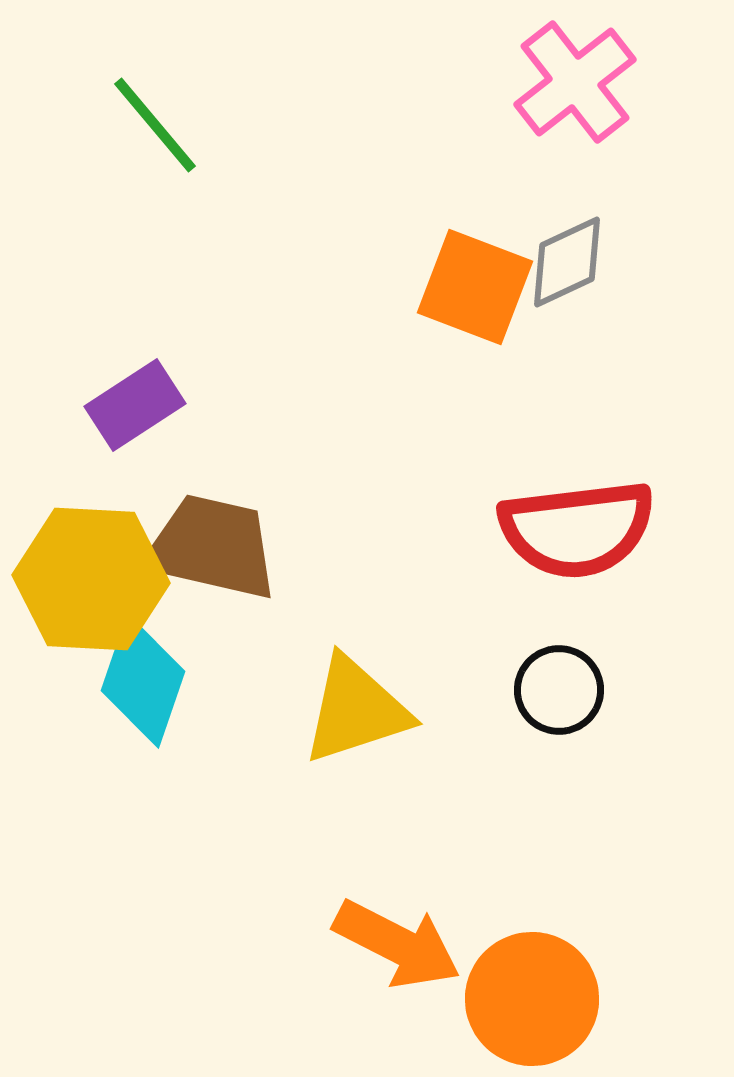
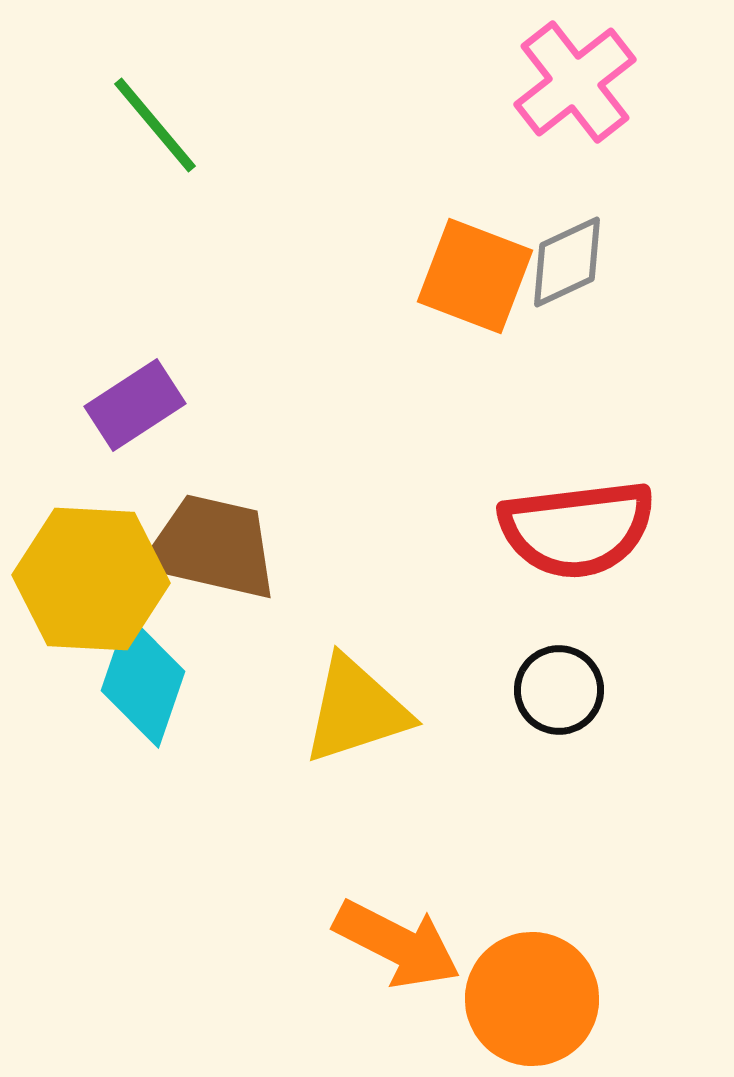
orange square: moved 11 px up
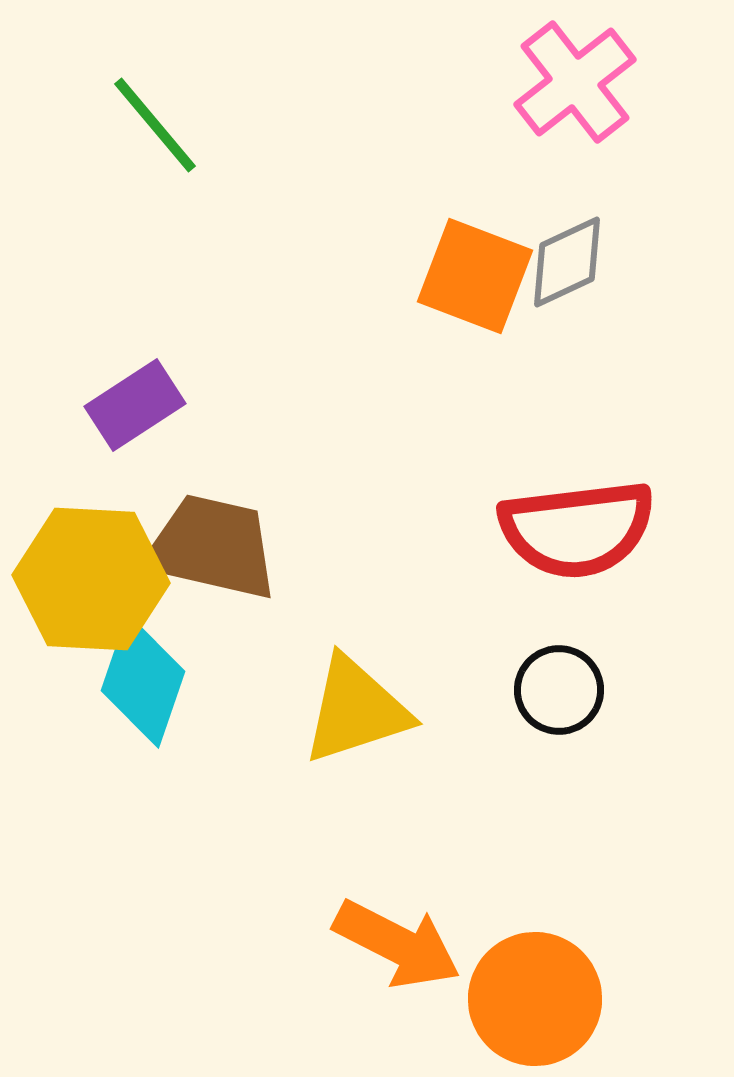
orange circle: moved 3 px right
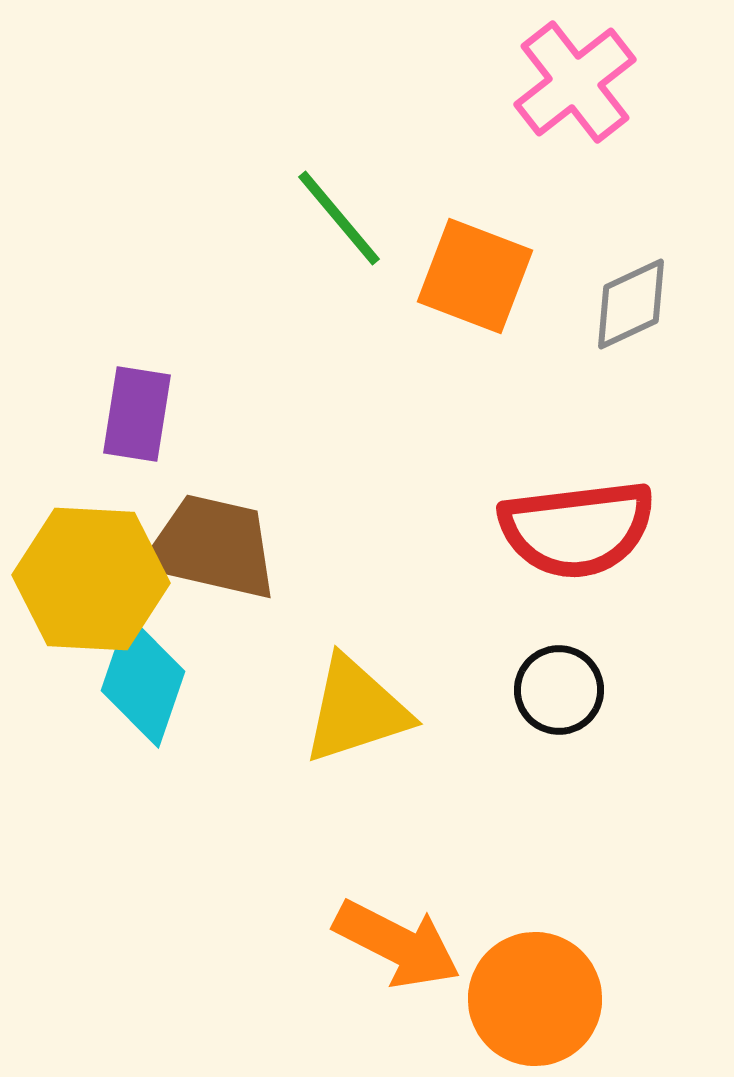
green line: moved 184 px right, 93 px down
gray diamond: moved 64 px right, 42 px down
purple rectangle: moved 2 px right, 9 px down; rotated 48 degrees counterclockwise
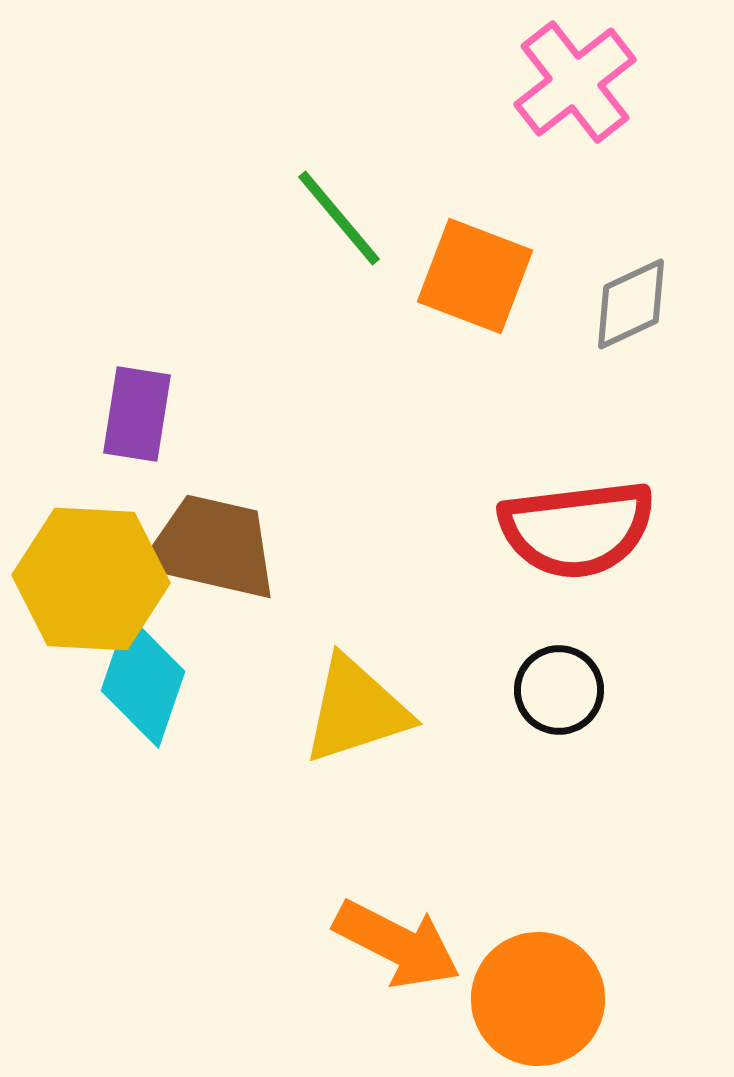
orange circle: moved 3 px right
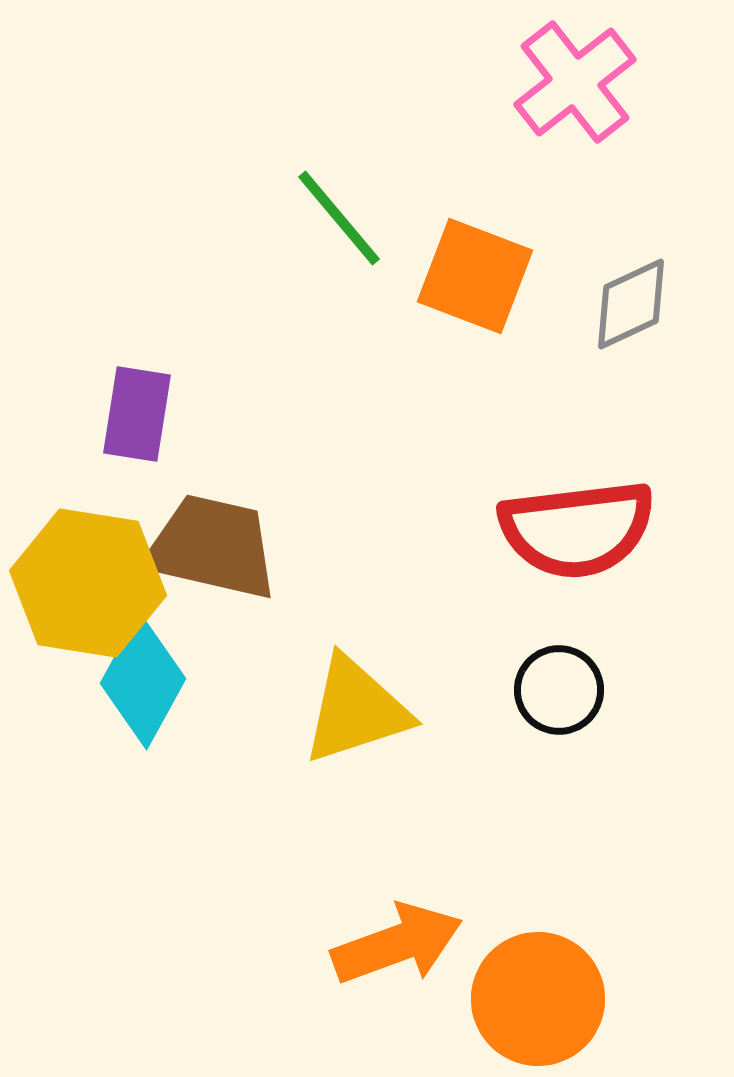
yellow hexagon: moved 3 px left, 4 px down; rotated 6 degrees clockwise
cyan diamond: rotated 10 degrees clockwise
orange arrow: rotated 47 degrees counterclockwise
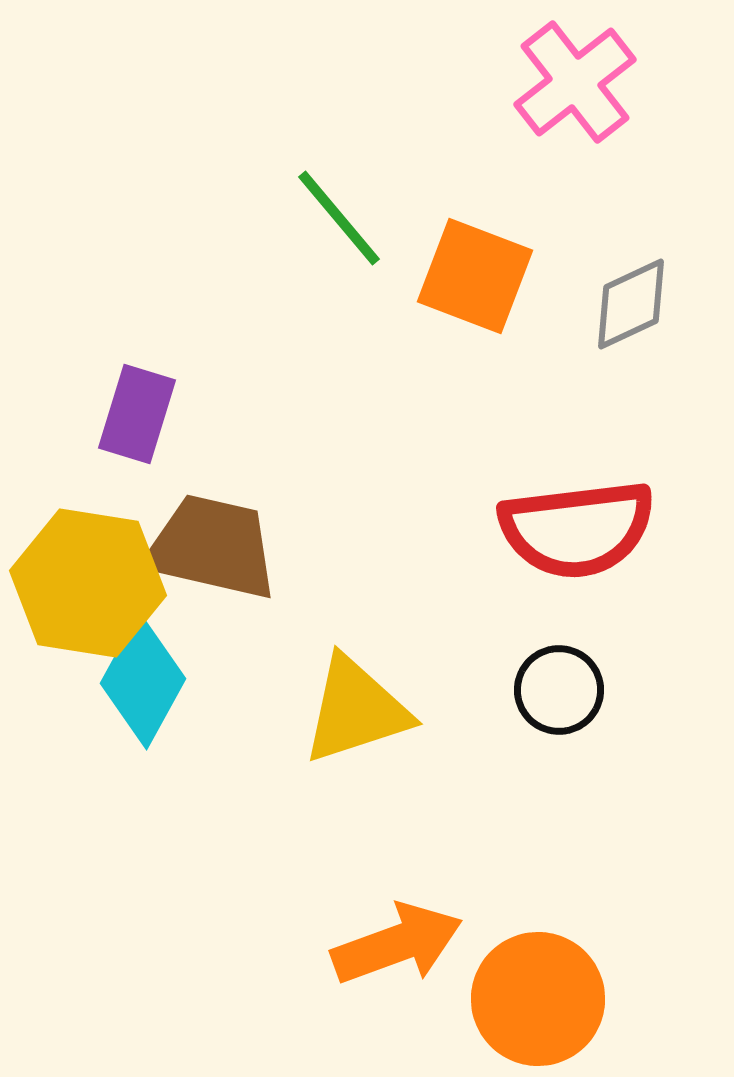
purple rectangle: rotated 8 degrees clockwise
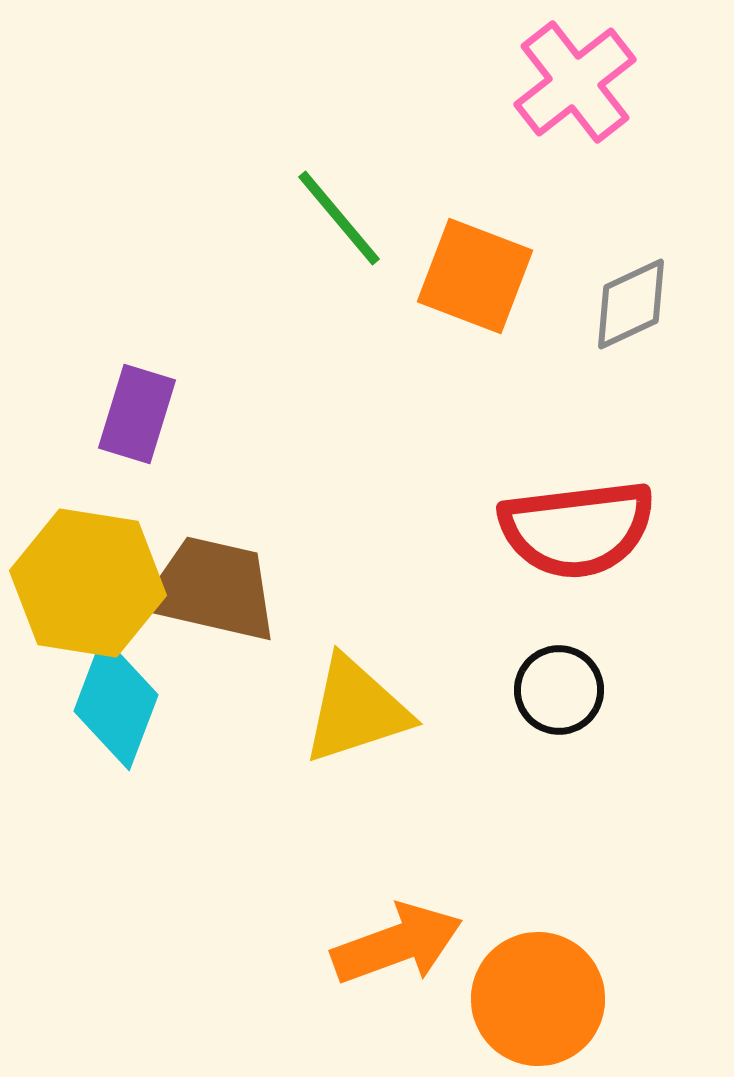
brown trapezoid: moved 42 px down
cyan diamond: moved 27 px left, 22 px down; rotated 8 degrees counterclockwise
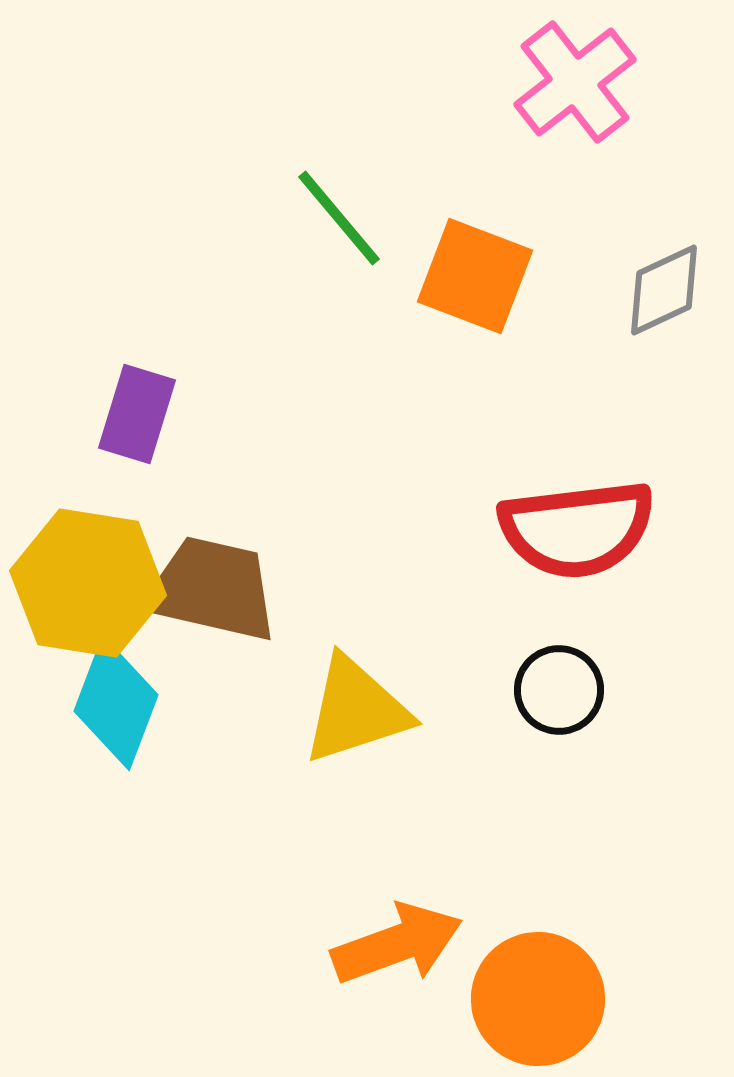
gray diamond: moved 33 px right, 14 px up
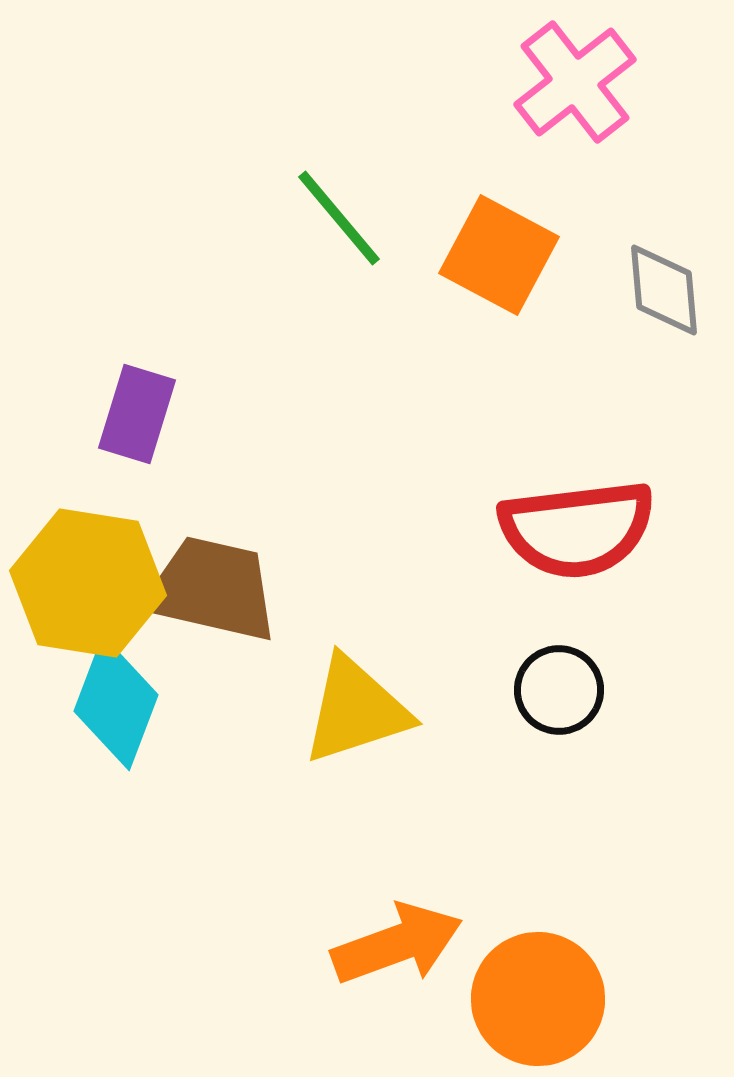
orange square: moved 24 px right, 21 px up; rotated 7 degrees clockwise
gray diamond: rotated 70 degrees counterclockwise
